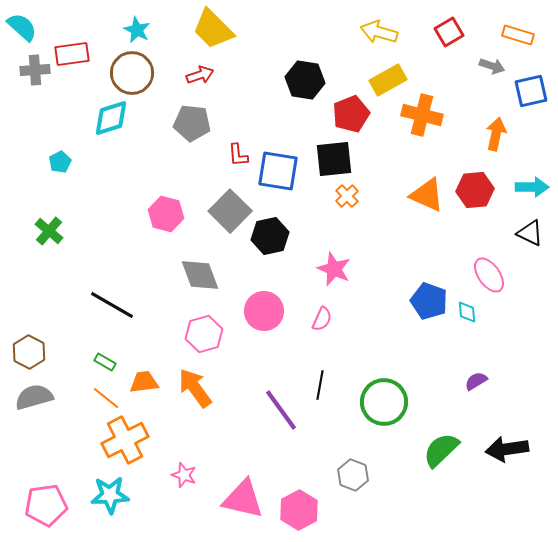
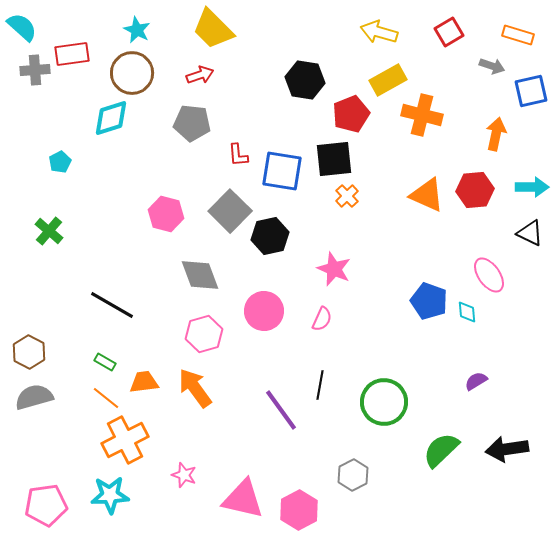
blue square at (278, 171): moved 4 px right
gray hexagon at (353, 475): rotated 12 degrees clockwise
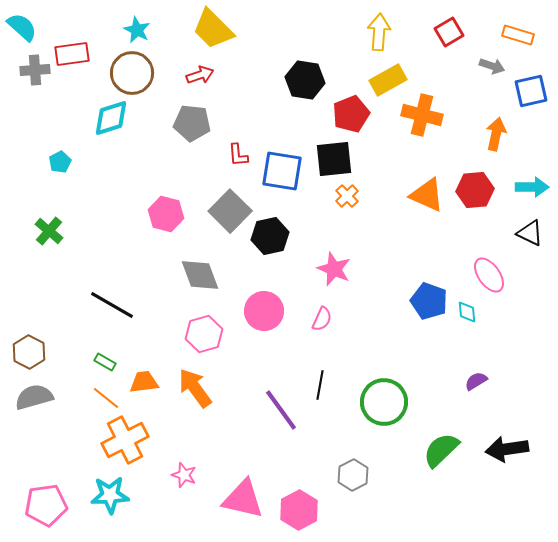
yellow arrow at (379, 32): rotated 78 degrees clockwise
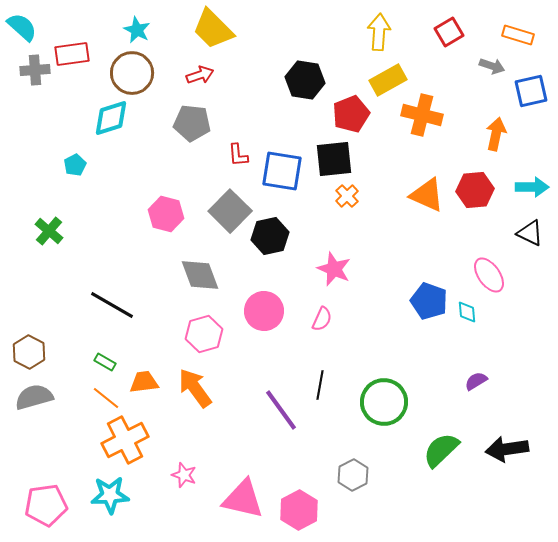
cyan pentagon at (60, 162): moved 15 px right, 3 px down
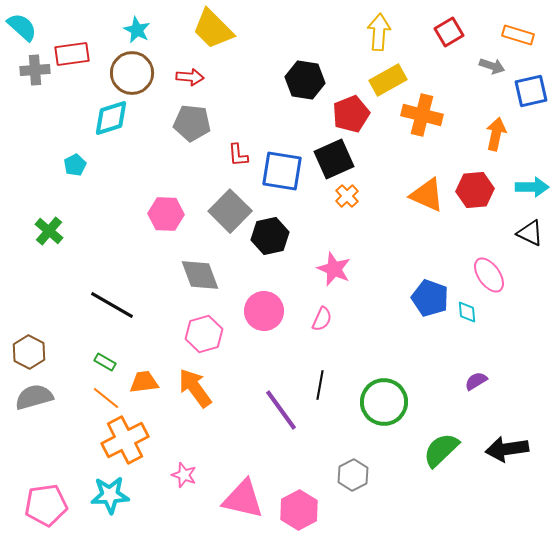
red arrow at (200, 75): moved 10 px left, 2 px down; rotated 24 degrees clockwise
black square at (334, 159): rotated 18 degrees counterclockwise
pink hexagon at (166, 214): rotated 12 degrees counterclockwise
blue pentagon at (429, 301): moved 1 px right, 3 px up
